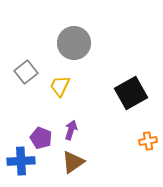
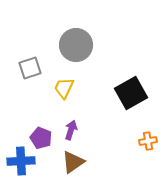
gray circle: moved 2 px right, 2 px down
gray square: moved 4 px right, 4 px up; rotated 20 degrees clockwise
yellow trapezoid: moved 4 px right, 2 px down
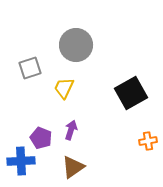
brown triangle: moved 5 px down
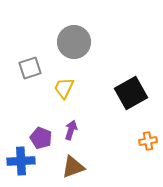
gray circle: moved 2 px left, 3 px up
brown triangle: rotated 15 degrees clockwise
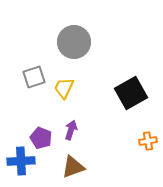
gray square: moved 4 px right, 9 px down
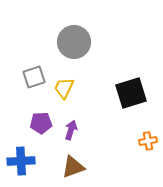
black square: rotated 12 degrees clockwise
purple pentagon: moved 15 px up; rotated 25 degrees counterclockwise
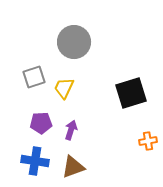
blue cross: moved 14 px right; rotated 12 degrees clockwise
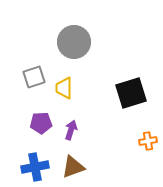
yellow trapezoid: rotated 25 degrees counterclockwise
blue cross: moved 6 px down; rotated 20 degrees counterclockwise
